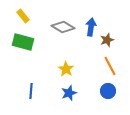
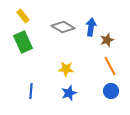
green rectangle: rotated 50 degrees clockwise
yellow star: rotated 28 degrees counterclockwise
blue circle: moved 3 px right
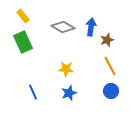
blue line: moved 2 px right, 1 px down; rotated 28 degrees counterclockwise
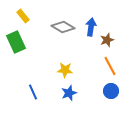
green rectangle: moved 7 px left
yellow star: moved 1 px left, 1 px down
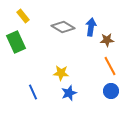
brown star: rotated 16 degrees clockwise
yellow star: moved 4 px left, 3 px down
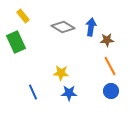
blue star: rotated 21 degrees clockwise
